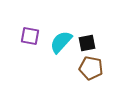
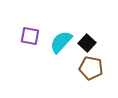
black square: rotated 36 degrees counterclockwise
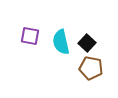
cyan semicircle: rotated 55 degrees counterclockwise
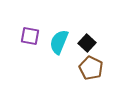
cyan semicircle: moved 2 px left; rotated 35 degrees clockwise
brown pentagon: rotated 15 degrees clockwise
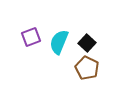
purple square: moved 1 px right, 1 px down; rotated 30 degrees counterclockwise
brown pentagon: moved 4 px left
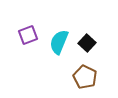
purple square: moved 3 px left, 2 px up
brown pentagon: moved 2 px left, 9 px down
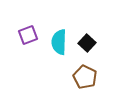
cyan semicircle: rotated 20 degrees counterclockwise
